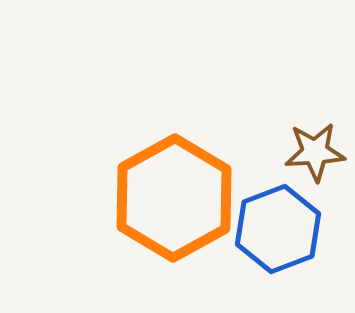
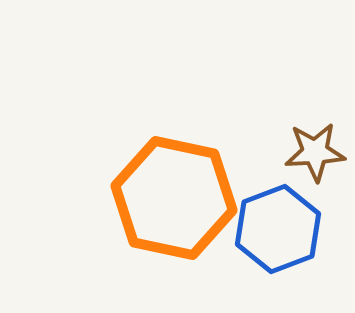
orange hexagon: rotated 19 degrees counterclockwise
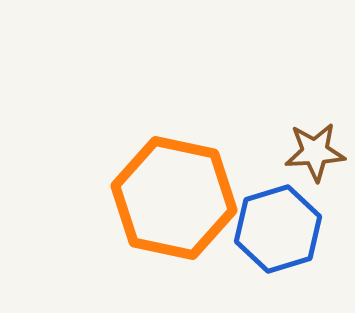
blue hexagon: rotated 4 degrees clockwise
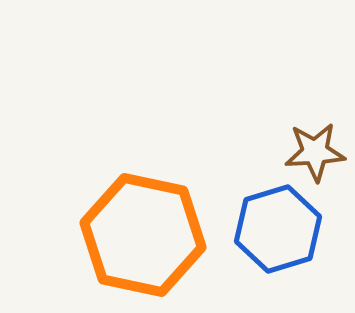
orange hexagon: moved 31 px left, 37 px down
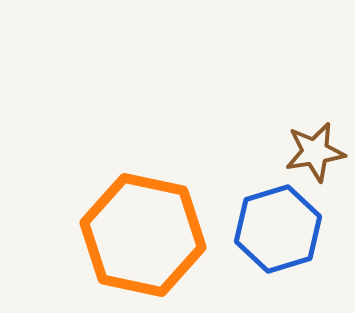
brown star: rotated 6 degrees counterclockwise
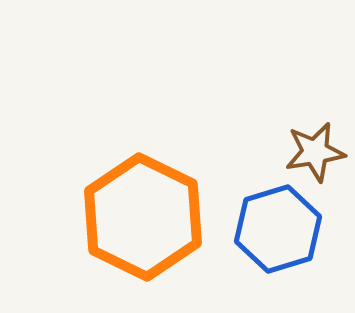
orange hexagon: moved 18 px up; rotated 14 degrees clockwise
